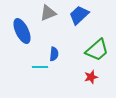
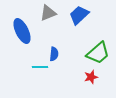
green trapezoid: moved 1 px right, 3 px down
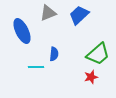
green trapezoid: moved 1 px down
cyan line: moved 4 px left
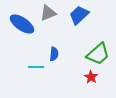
blue ellipse: moved 7 px up; rotated 30 degrees counterclockwise
red star: rotated 24 degrees counterclockwise
